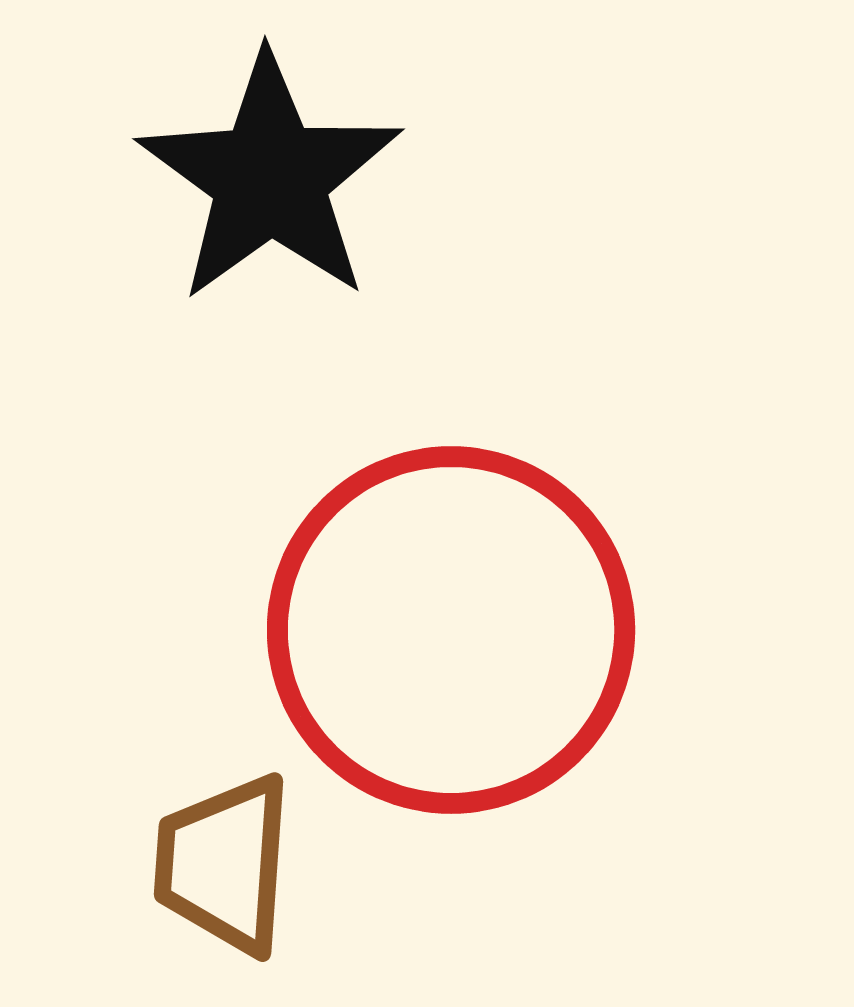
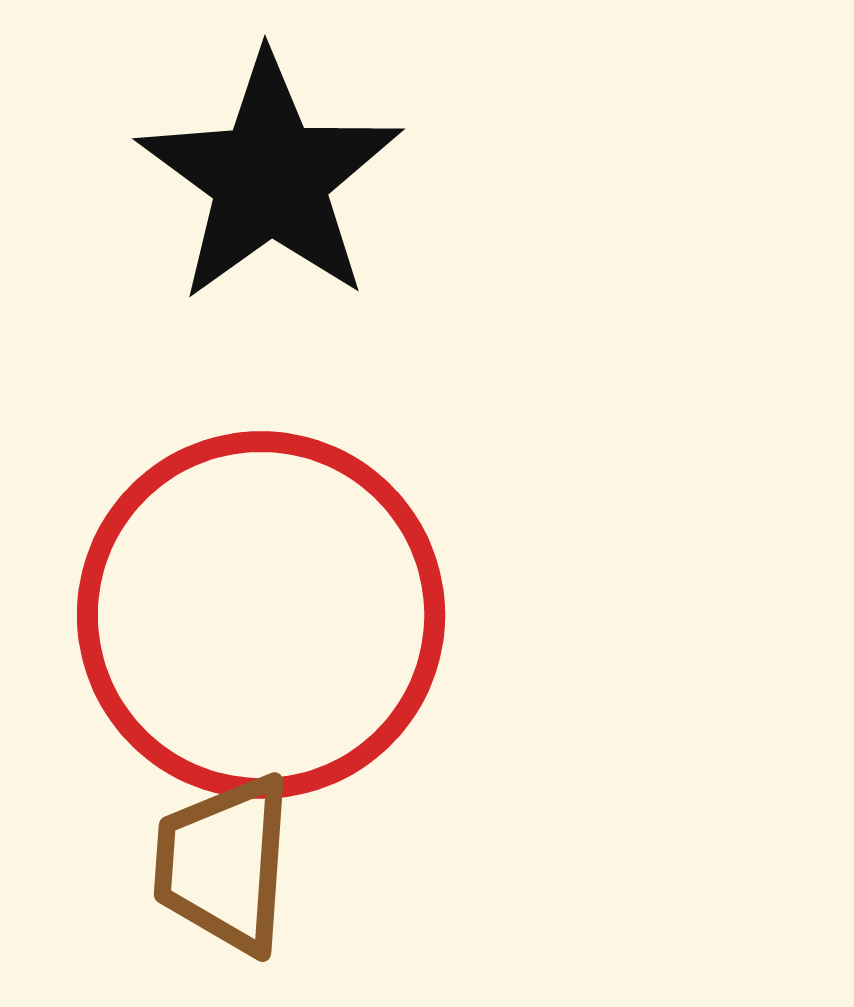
red circle: moved 190 px left, 15 px up
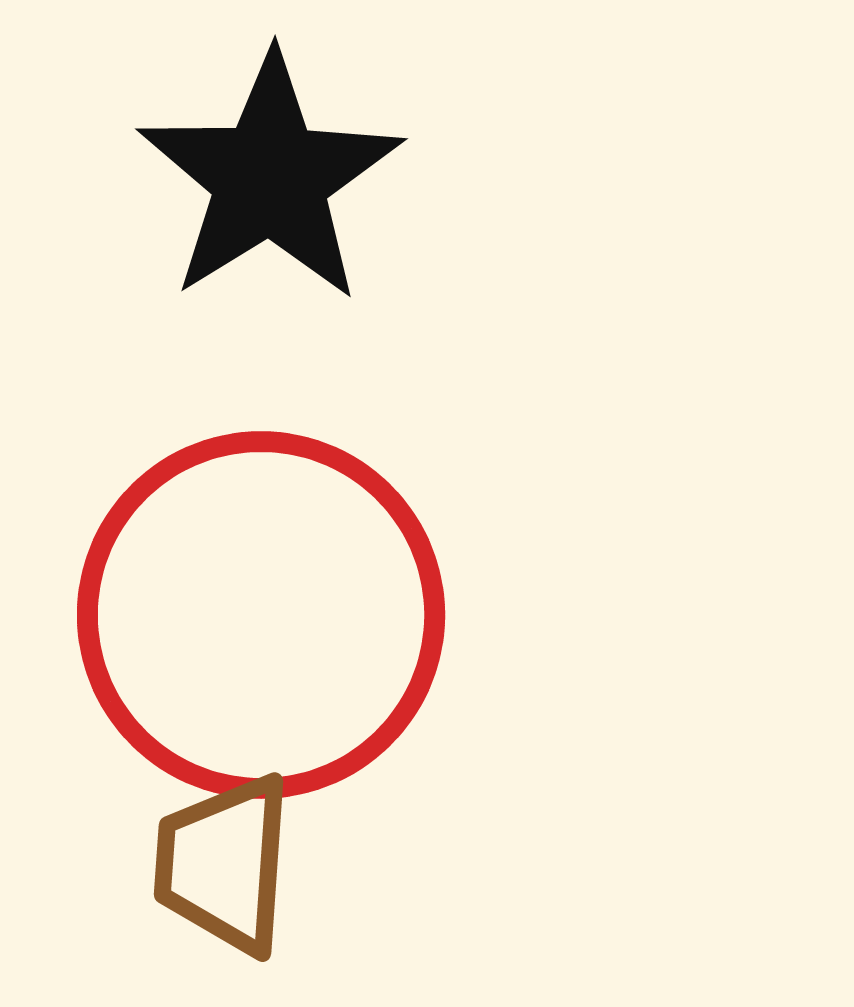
black star: rotated 4 degrees clockwise
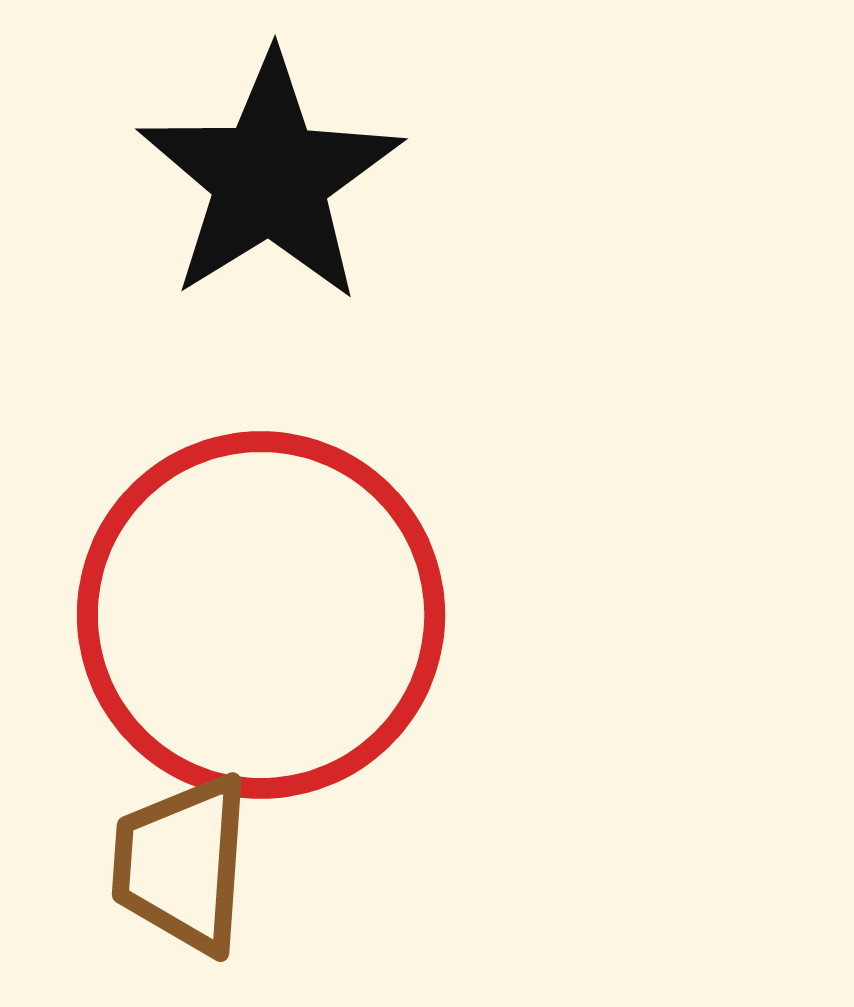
brown trapezoid: moved 42 px left
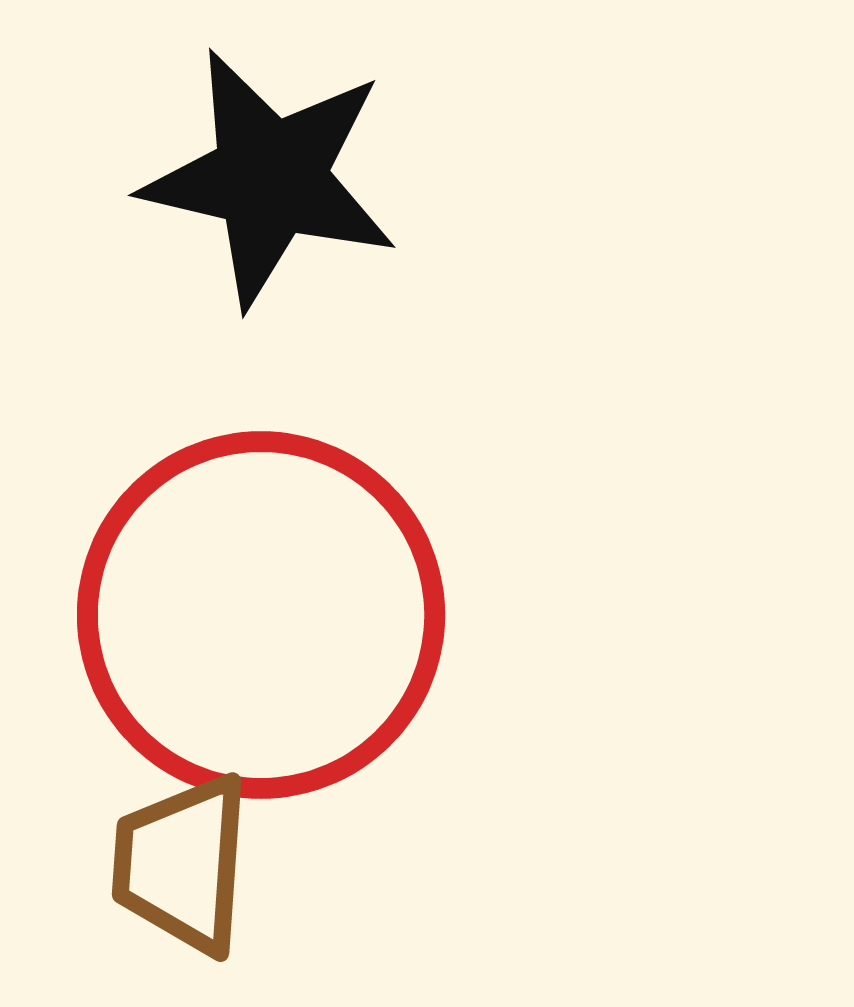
black star: rotated 27 degrees counterclockwise
